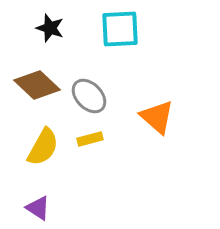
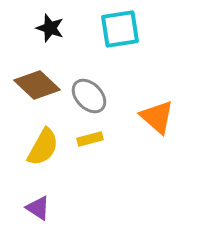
cyan square: rotated 6 degrees counterclockwise
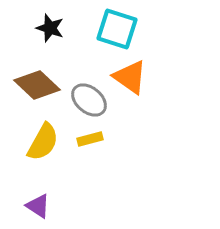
cyan square: moved 3 px left; rotated 27 degrees clockwise
gray ellipse: moved 4 px down; rotated 6 degrees counterclockwise
orange triangle: moved 27 px left, 40 px up; rotated 6 degrees counterclockwise
yellow semicircle: moved 5 px up
purple triangle: moved 2 px up
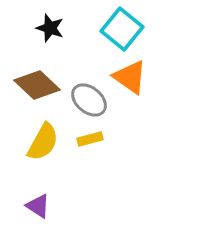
cyan square: moved 5 px right; rotated 21 degrees clockwise
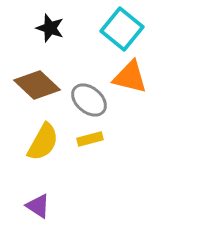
orange triangle: rotated 21 degrees counterclockwise
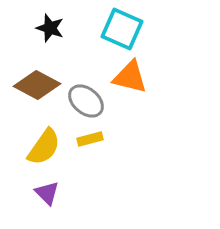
cyan square: rotated 15 degrees counterclockwise
brown diamond: rotated 15 degrees counterclockwise
gray ellipse: moved 3 px left, 1 px down
yellow semicircle: moved 1 px right, 5 px down; rotated 6 degrees clockwise
purple triangle: moved 9 px right, 13 px up; rotated 12 degrees clockwise
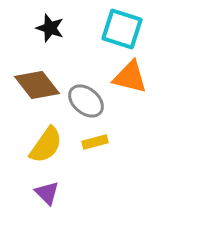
cyan square: rotated 6 degrees counterclockwise
brown diamond: rotated 24 degrees clockwise
yellow rectangle: moved 5 px right, 3 px down
yellow semicircle: moved 2 px right, 2 px up
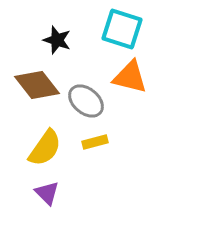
black star: moved 7 px right, 12 px down
yellow semicircle: moved 1 px left, 3 px down
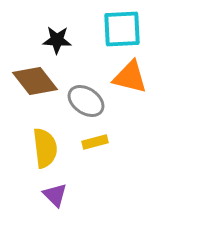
cyan square: rotated 21 degrees counterclockwise
black star: rotated 16 degrees counterclockwise
brown diamond: moved 2 px left, 4 px up
gray ellipse: rotated 6 degrees counterclockwise
yellow semicircle: rotated 42 degrees counterclockwise
purple triangle: moved 8 px right, 2 px down
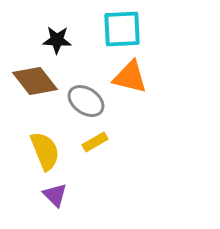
yellow rectangle: rotated 15 degrees counterclockwise
yellow semicircle: moved 3 px down; rotated 15 degrees counterclockwise
